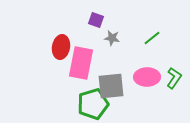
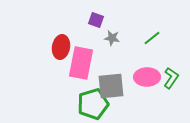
green L-shape: moved 3 px left
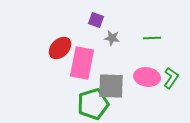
green line: rotated 36 degrees clockwise
red ellipse: moved 1 px left, 1 px down; rotated 35 degrees clockwise
pink rectangle: moved 1 px right
pink ellipse: rotated 10 degrees clockwise
gray square: rotated 8 degrees clockwise
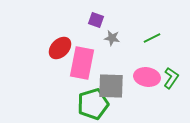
green line: rotated 24 degrees counterclockwise
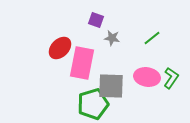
green line: rotated 12 degrees counterclockwise
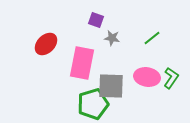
red ellipse: moved 14 px left, 4 px up
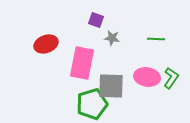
green line: moved 4 px right, 1 px down; rotated 42 degrees clockwise
red ellipse: rotated 25 degrees clockwise
green pentagon: moved 1 px left
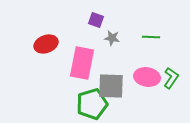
green line: moved 5 px left, 2 px up
